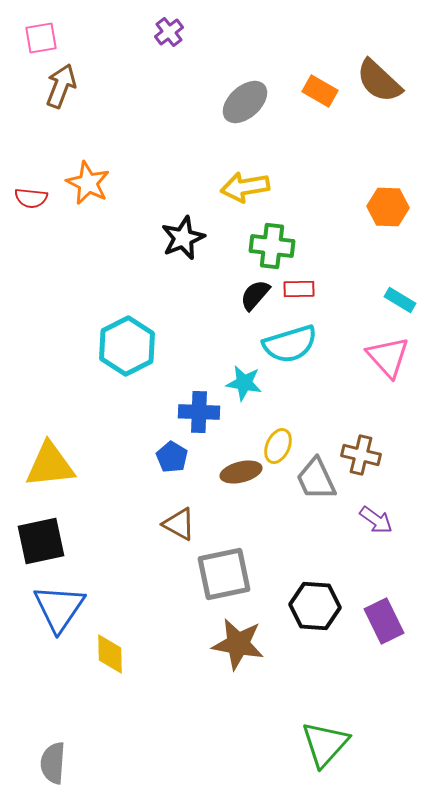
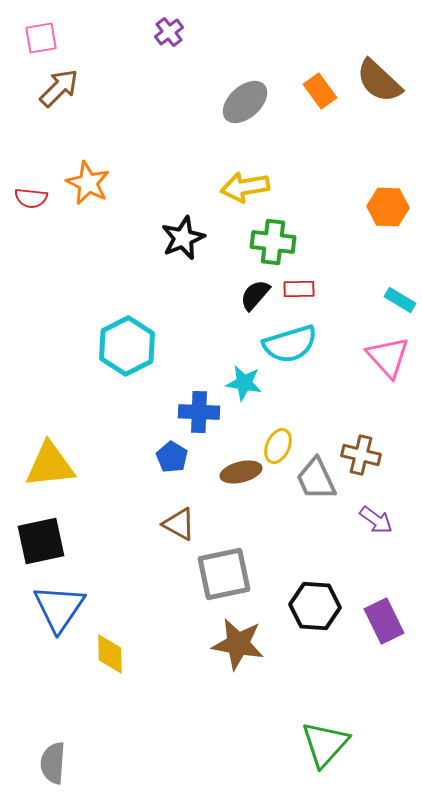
brown arrow: moved 2 px left, 2 px down; rotated 24 degrees clockwise
orange rectangle: rotated 24 degrees clockwise
green cross: moved 1 px right, 4 px up
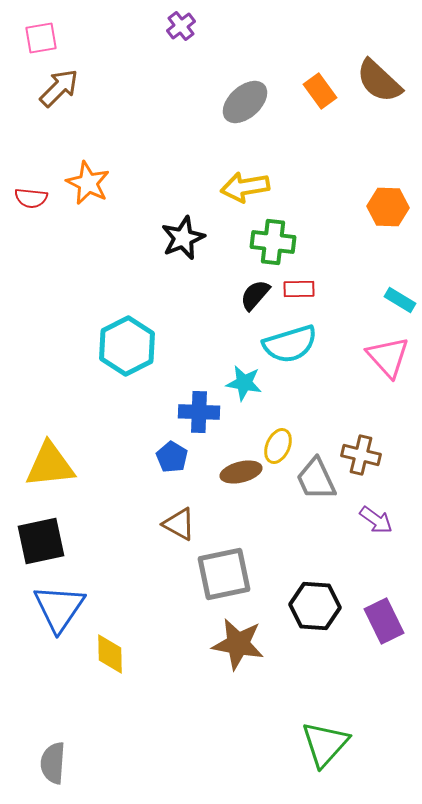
purple cross: moved 12 px right, 6 px up
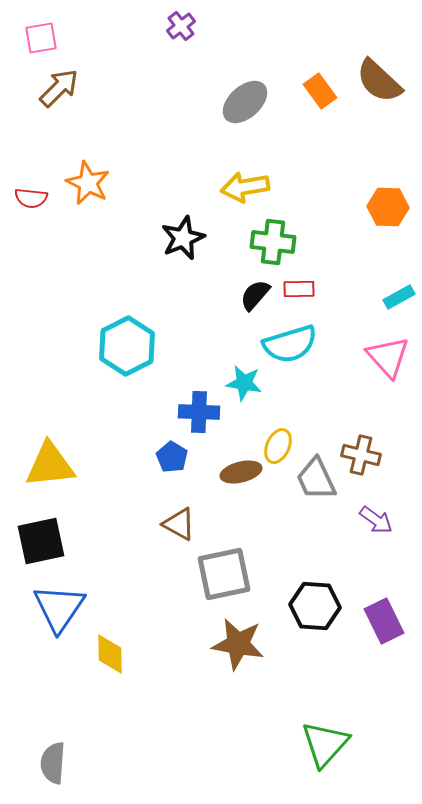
cyan rectangle: moved 1 px left, 3 px up; rotated 60 degrees counterclockwise
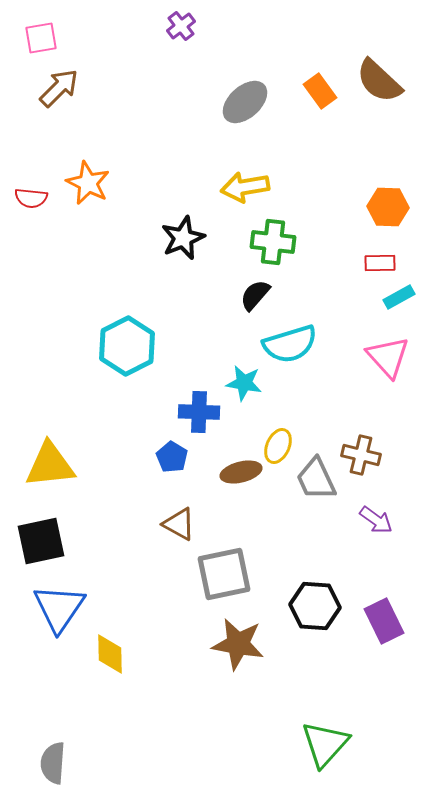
red rectangle: moved 81 px right, 26 px up
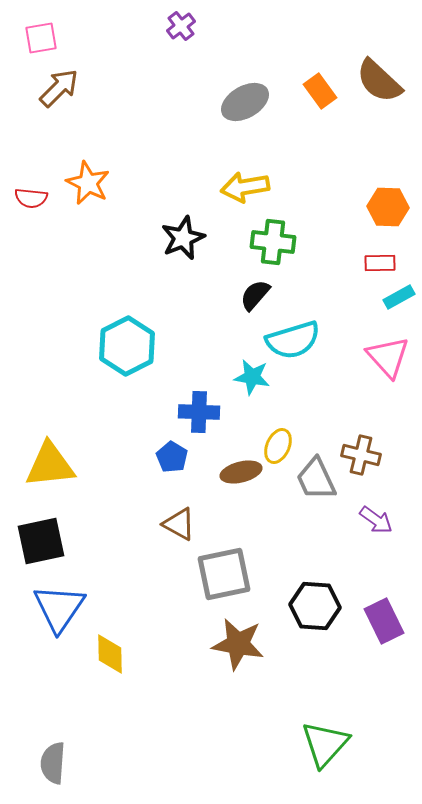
gray ellipse: rotated 12 degrees clockwise
cyan semicircle: moved 3 px right, 4 px up
cyan star: moved 8 px right, 6 px up
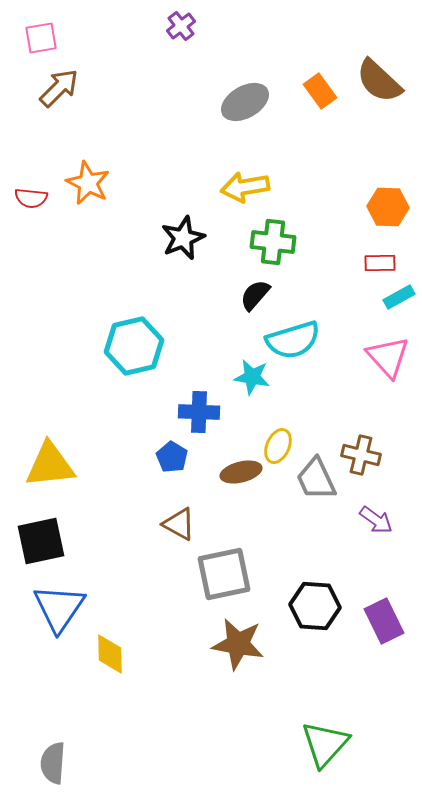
cyan hexagon: moved 7 px right; rotated 14 degrees clockwise
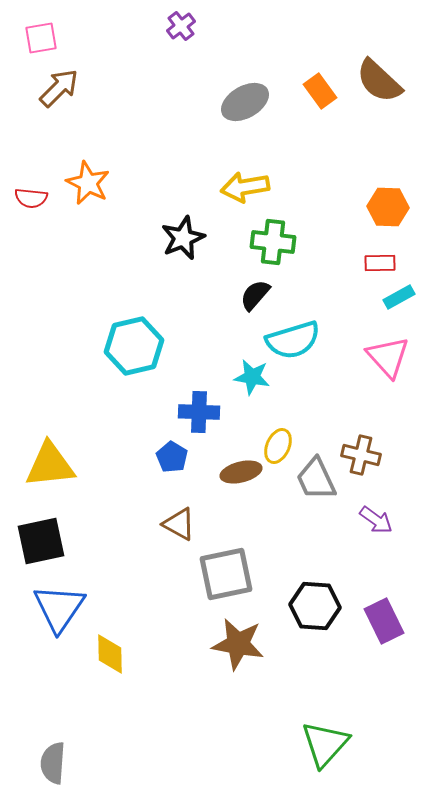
gray square: moved 2 px right
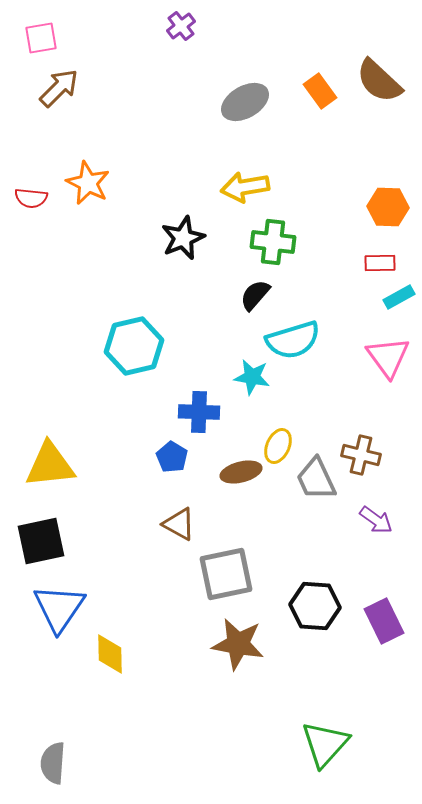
pink triangle: rotated 6 degrees clockwise
